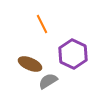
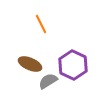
orange line: moved 1 px left
purple hexagon: moved 11 px down
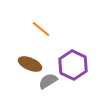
orange line: moved 5 px down; rotated 24 degrees counterclockwise
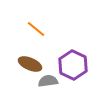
orange line: moved 5 px left
gray semicircle: rotated 24 degrees clockwise
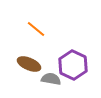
brown ellipse: moved 1 px left
gray semicircle: moved 3 px right, 2 px up; rotated 18 degrees clockwise
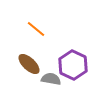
brown ellipse: rotated 20 degrees clockwise
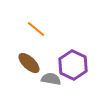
brown ellipse: moved 1 px up
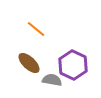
gray semicircle: moved 1 px right, 1 px down
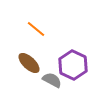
gray semicircle: rotated 18 degrees clockwise
